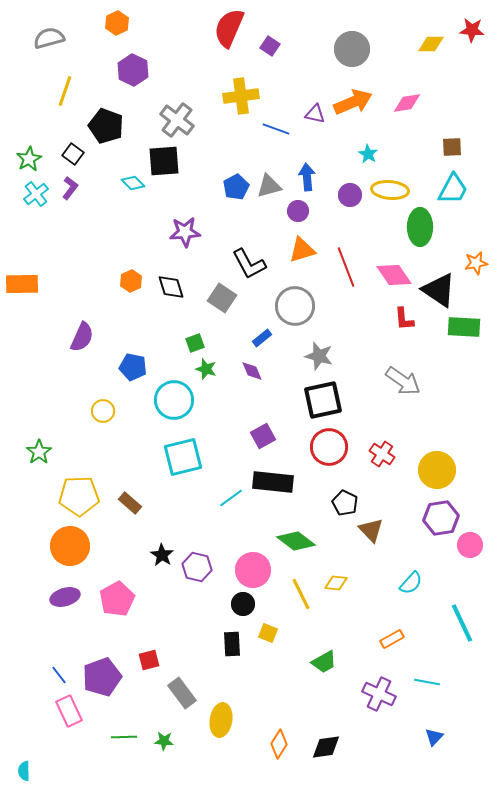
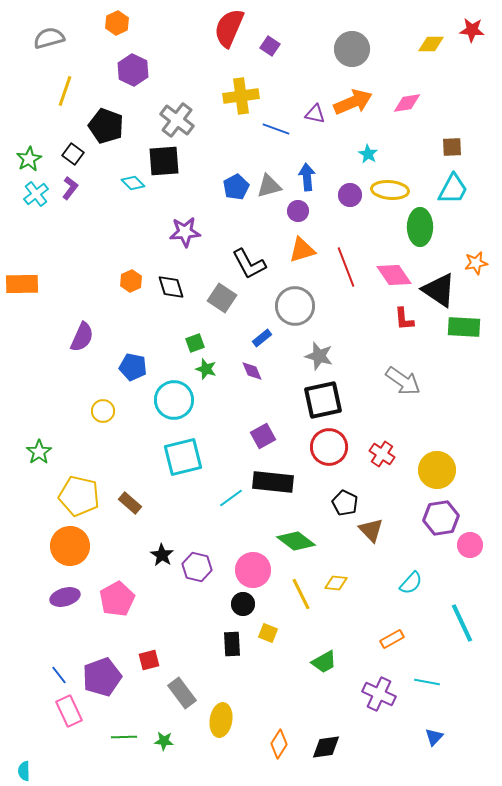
yellow pentagon at (79, 496): rotated 15 degrees clockwise
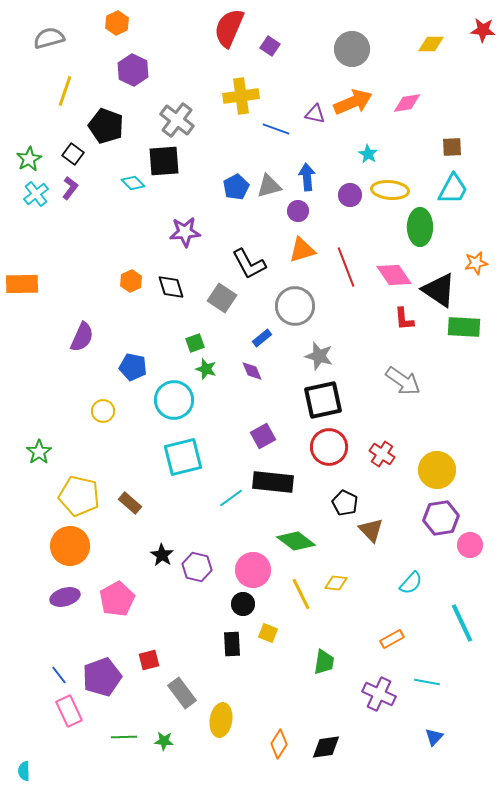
red star at (472, 30): moved 11 px right
green trapezoid at (324, 662): rotated 52 degrees counterclockwise
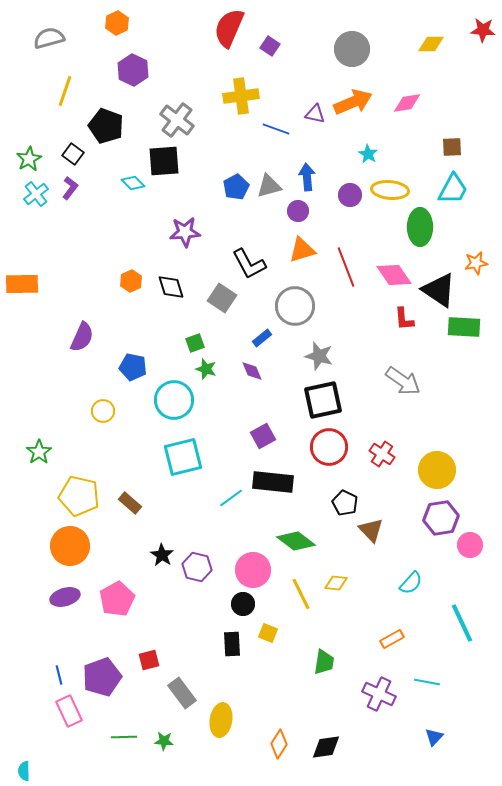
blue line at (59, 675): rotated 24 degrees clockwise
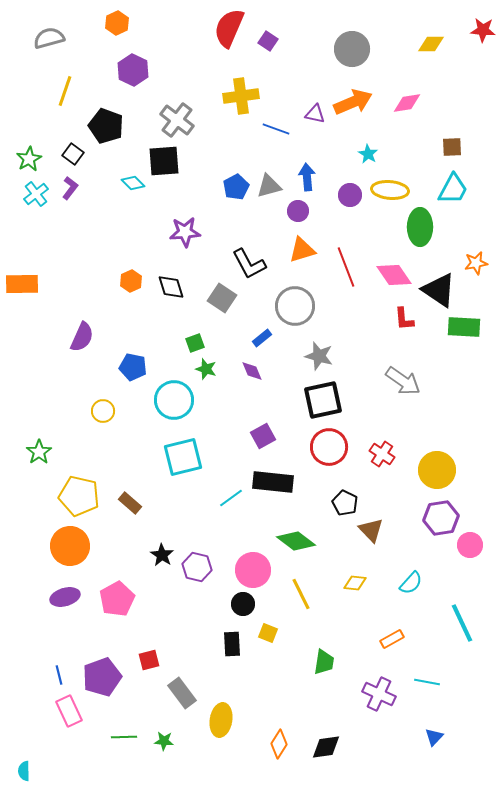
purple square at (270, 46): moved 2 px left, 5 px up
yellow diamond at (336, 583): moved 19 px right
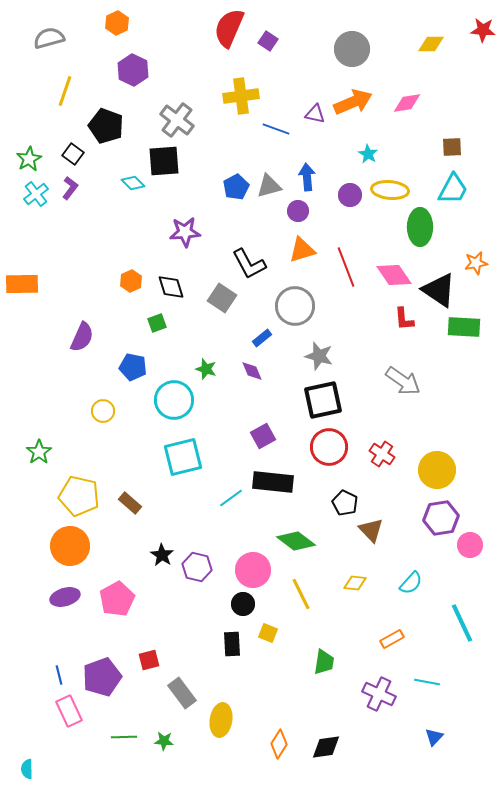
green square at (195, 343): moved 38 px left, 20 px up
cyan semicircle at (24, 771): moved 3 px right, 2 px up
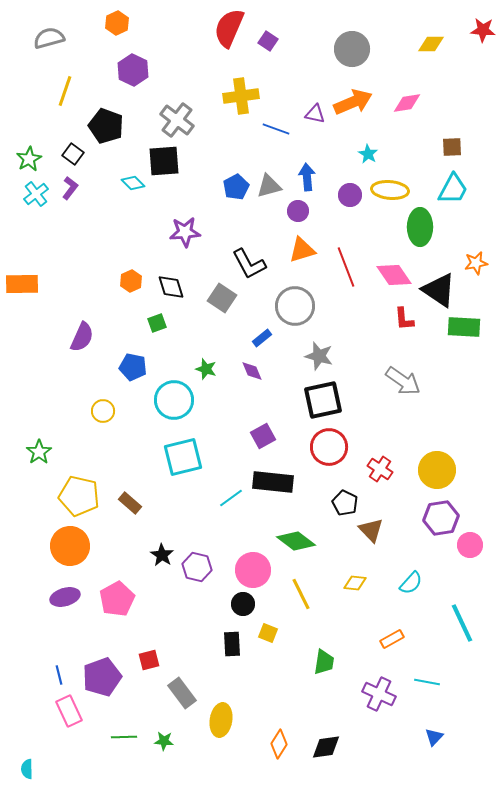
red cross at (382, 454): moved 2 px left, 15 px down
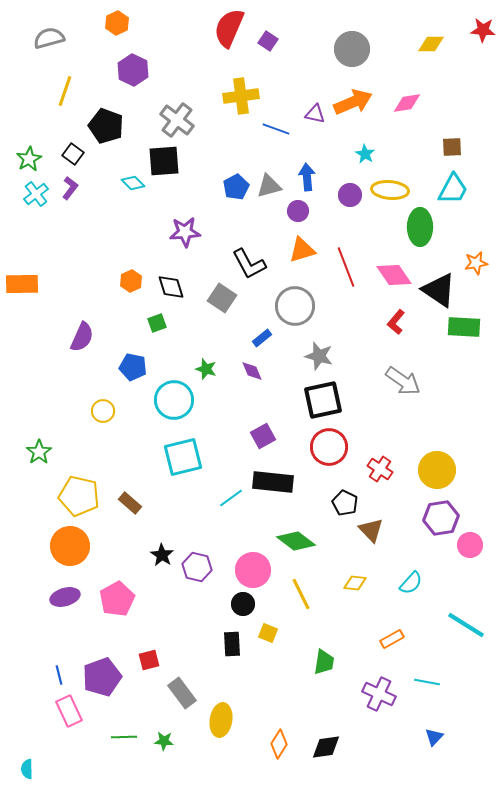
cyan star at (368, 154): moved 3 px left
red L-shape at (404, 319): moved 8 px left, 3 px down; rotated 45 degrees clockwise
cyan line at (462, 623): moved 4 px right, 2 px down; rotated 33 degrees counterclockwise
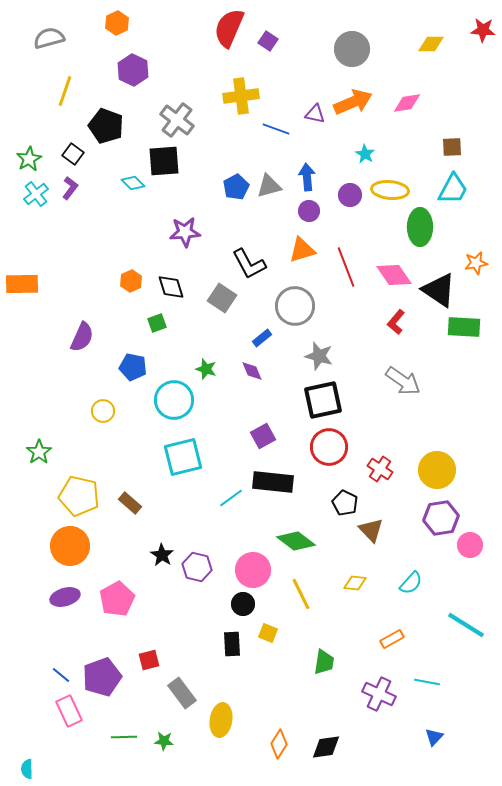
purple circle at (298, 211): moved 11 px right
blue line at (59, 675): moved 2 px right; rotated 36 degrees counterclockwise
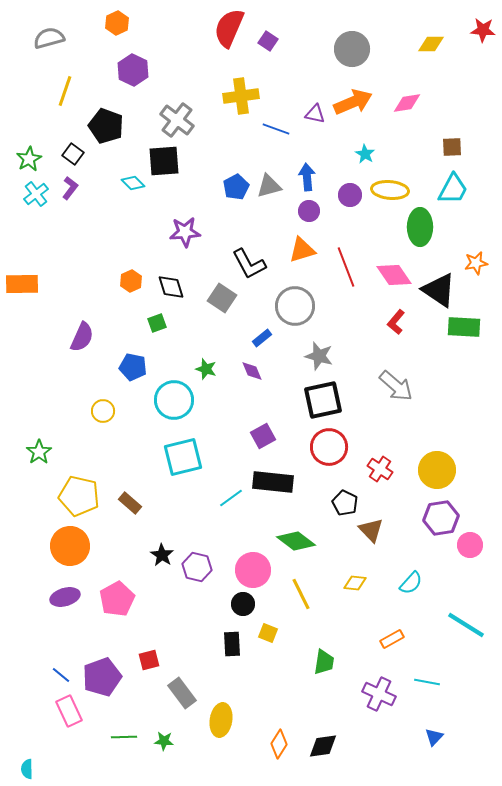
gray arrow at (403, 381): moved 7 px left, 5 px down; rotated 6 degrees clockwise
black diamond at (326, 747): moved 3 px left, 1 px up
